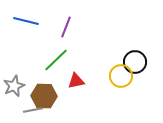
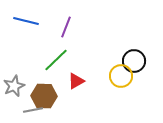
black circle: moved 1 px left, 1 px up
red triangle: rotated 18 degrees counterclockwise
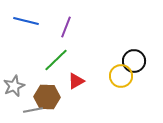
brown hexagon: moved 3 px right, 1 px down
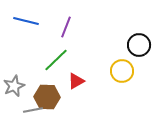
black circle: moved 5 px right, 16 px up
yellow circle: moved 1 px right, 5 px up
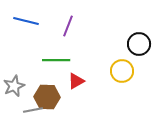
purple line: moved 2 px right, 1 px up
black circle: moved 1 px up
green line: rotated 44 degrees clockwise
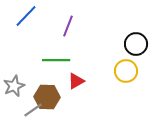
blue line: moved 5 px up; rotated 60 degrees counterclockwise
black circle: moved 3 px left
yellow circle: moved 4 px right
gray line: rotated 24 degrees counterclockwise
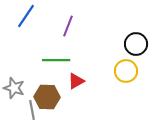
blue line: rotated 10 degrees counterclockwise
gray star: moved 2 px down; rotated 30 degrees counterclockwise
gray line: moved 1 px left; rotated 66 degrees counterclockwise
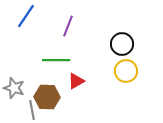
black circle: moved 14 px left
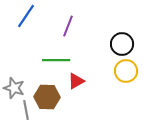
gray line: moved 6 px left
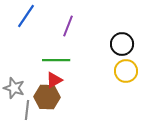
red triangle: moved 22 px left, 1 px up
gray line: moved 1 px right; rotated 18 degrees clockwise
